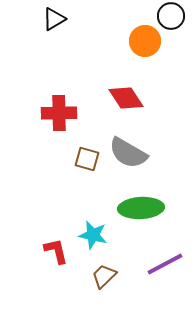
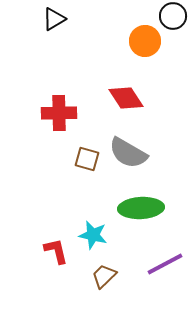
black circle: moved 2 px right
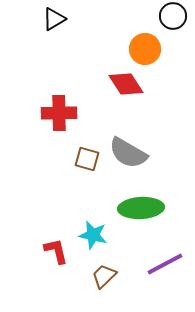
orange circle: moved 8 px down
red diamond: moved 14 px up
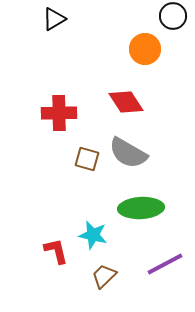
red diamond: moved 18 px down
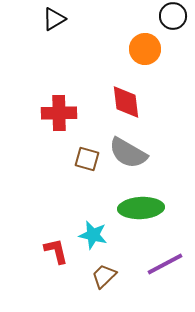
red diamond: rotated 27 degrees clockwise
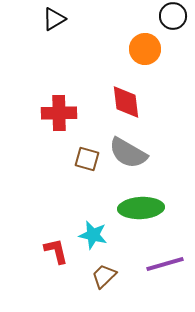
purple line: rotated 12 degrees clockwise
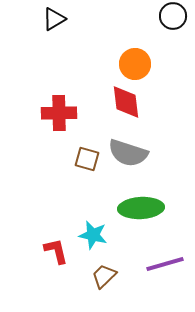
orange circle: moved 10 px left, 15 px down
gray semicircle: rotated 12 degrees counterclockwise
